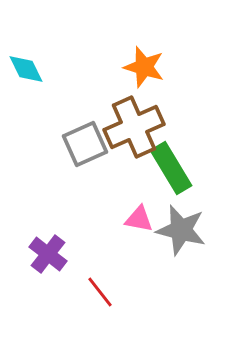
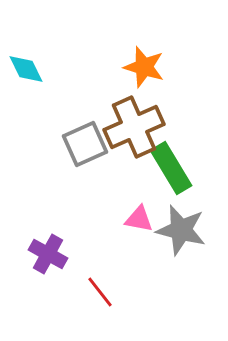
purple cross: rotated 9 degrees counterclockwise
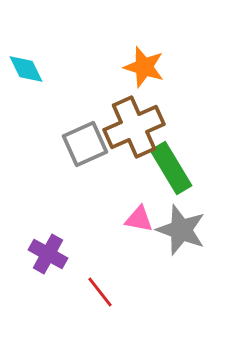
gray star: rotated 6 degrees clockwise
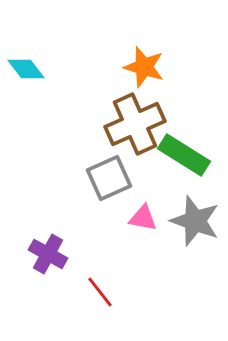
cyan diamond: rotated 12 degrees counterclockwise
brown cross: moved 1 px right, 3 px up
gray square: moved 24 px right, 34 px down
green rectangle: moved 13 px right, 13 px up; rotated 27 degrees counterclockwise
pink triangle: moved 4 px right, 1 px up
gray star: moved 14 px right, 9 px up
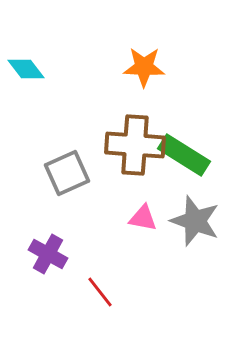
orange star: rotated 15 degrees counterclockwise
brown cross: moved 21 px down; rotated 28 degrees clockwise
gray square: moved 42 px left, 5 px up
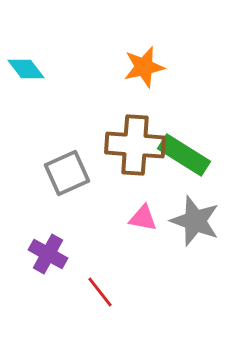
orange star: rotated 15 degrees counterclockwise
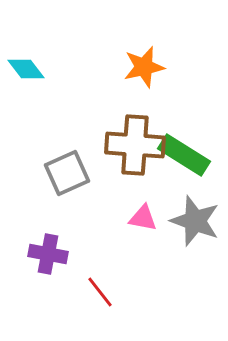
purple cross: rotated 18 degrees counterclockwise
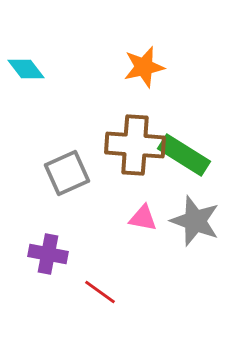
red line: rotated 16 degrees counterclockwise
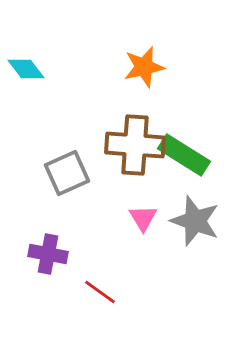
pink triangle: rotated 48 degrees clockwise
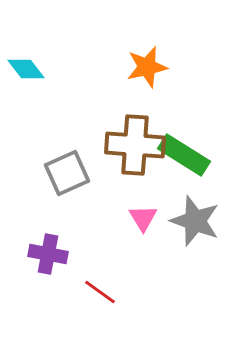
orange star: moved 3 px right
